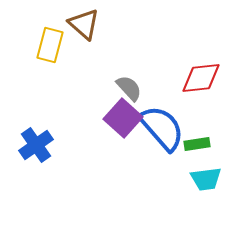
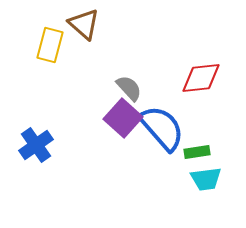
green rectangle: moved 8 px down
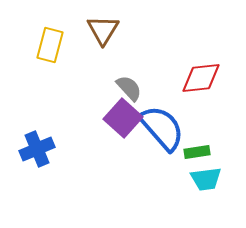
brown triangle: moved 19 px right, 6 px down; rotated 20 degrees clockwise
blue cross: moved 1 px right, 4 px down; rotated 12 degrees clockwise
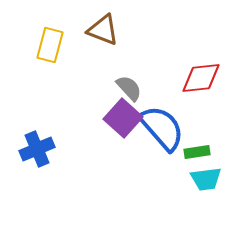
brown triangle: rotated 40 degrees counterclockwise
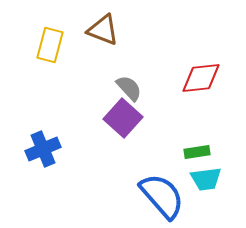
blue semicircle: moved 68 px down
blue cross: moved 6 px right
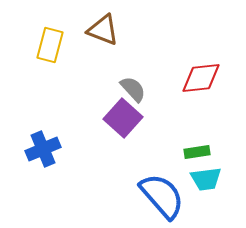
gray semicircle: moved 4 px right, 1 px down
